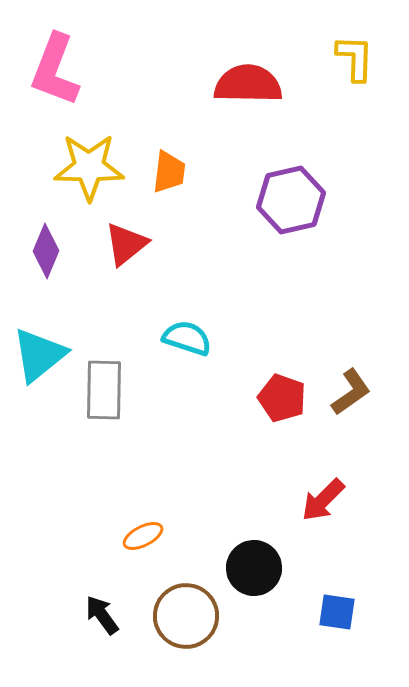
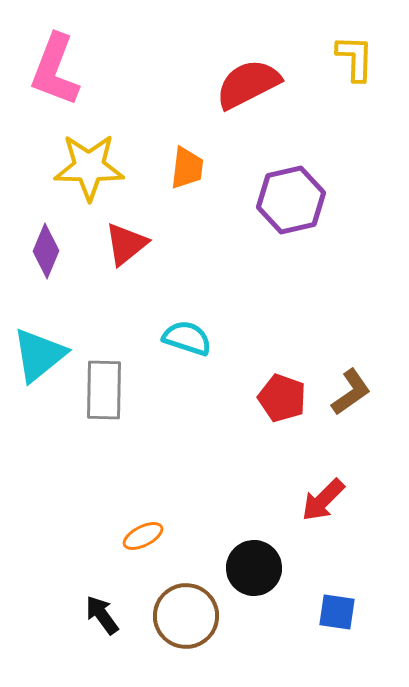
red semicircle: rotated 28 degrees counterclockwise
orange trapezoid: moved 18 px right, 4 px up
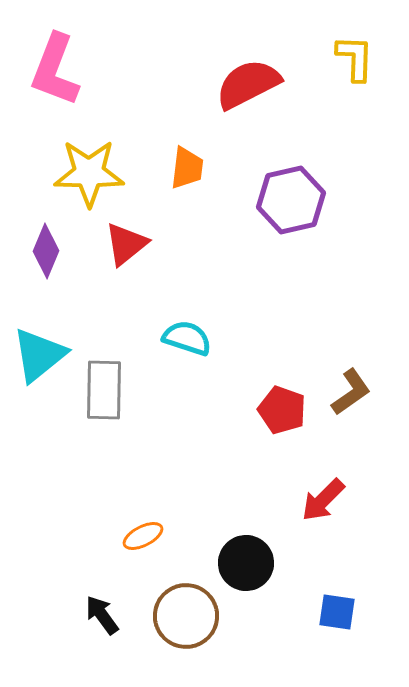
yellow star: moved 6 px down
red pentagon: moved 12 px down
black circle: moved 8 px left, 5 px up
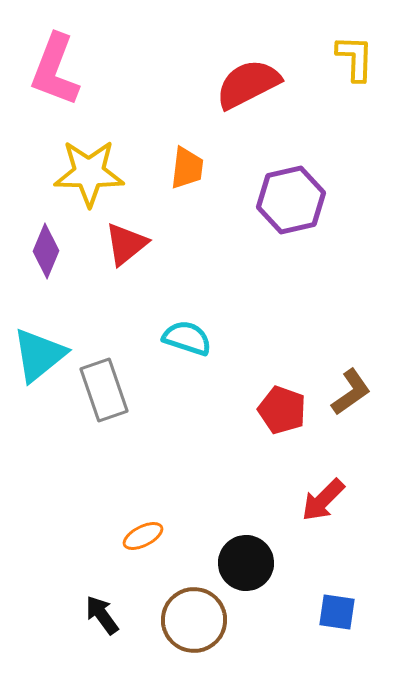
gray rectangle: rotated 20 degrees counterclockwise
brown circle: moved 8 px right, 4 px down
